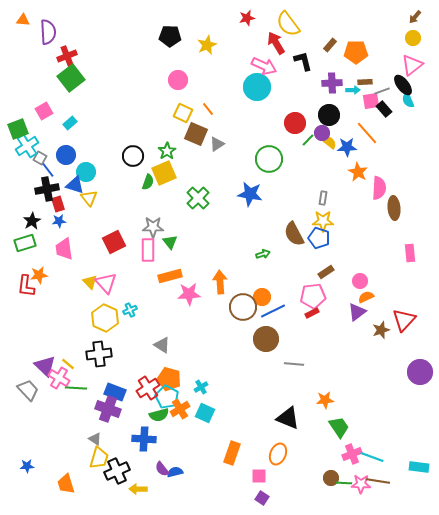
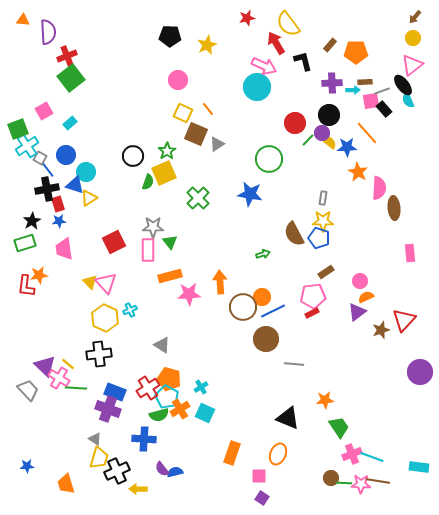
yellow triangle at (89, 198): rotated 36 degrees clockwise
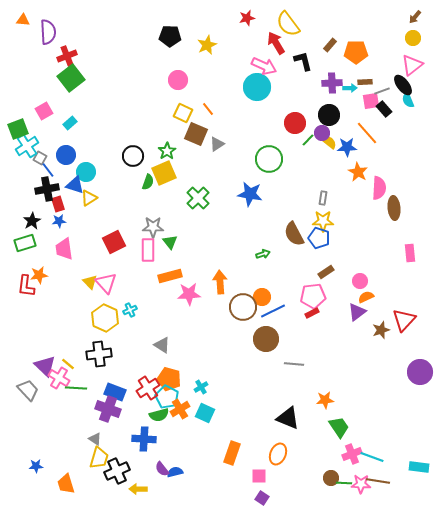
cyan arrow at (353, 90): moved 3 px left, 2 px up
blue star at (27, 466): moved 9 px right
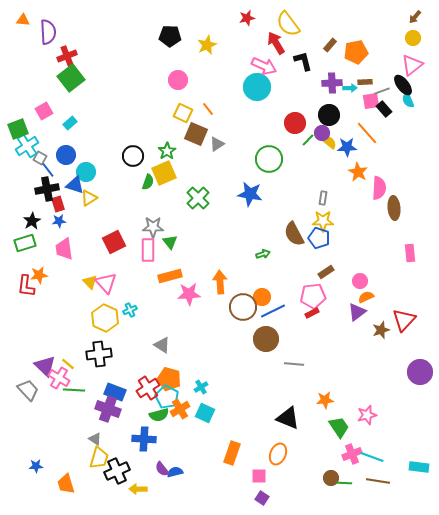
orange pentagon at (356, 52): rotated 10 degrees counterclockwise
green line at (76, 388): moved 2 px left, 2 px down
pink star at (361, 484): moved 6 px right, 69 px up; rotated 18 degrees counterclockwise
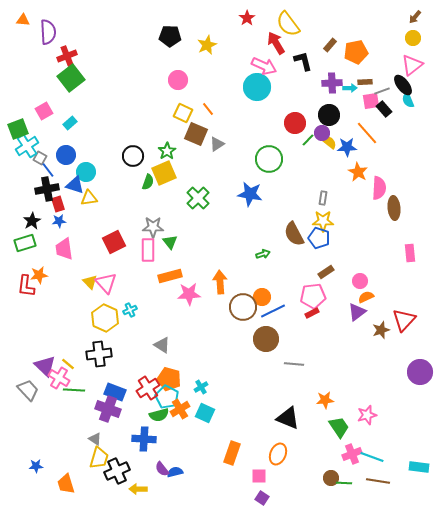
red star at (247, 18): rotated 21 degrees counterclockwise
yellow triangle at (89, 198): rotated 24 degrees clockwise
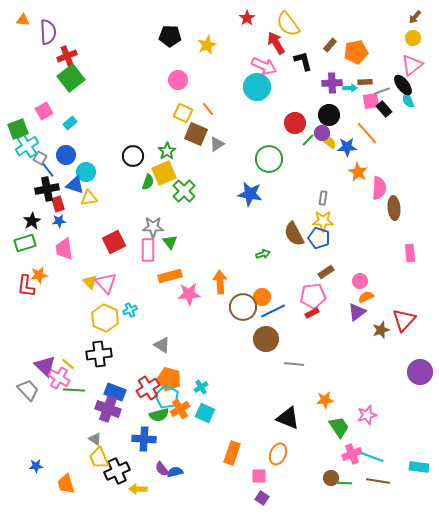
green cross at (198, 198): moved 14 px left, 7 px up
yellow trapezoid at (99, 458): rotated 140 degrees clockwise
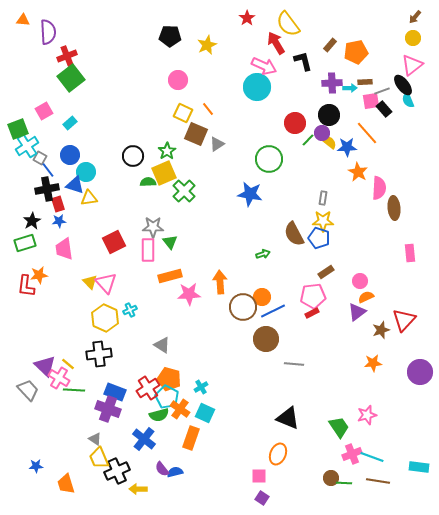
blue circle at (66, 155): moved 4 px right
green semicircle at (148, 182): rotated 112 degrees counterclockwise
orange star at (325, 400): moved 48 px right, 37 px up
orange cross at (180, 409): rotated 24 degrees counterclockwise
blue cross at (144, 439): rotated 35 degrees clockwise
orange rectangle at (232, 453): moved 41 px left, 15 px up
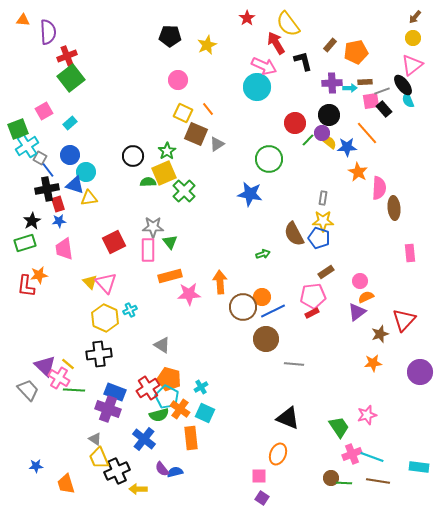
brown star at (381, 330): moved 1 px left, 4 px down
orange rectangle at (191, 438): rotated 25 degrees counterclockwise
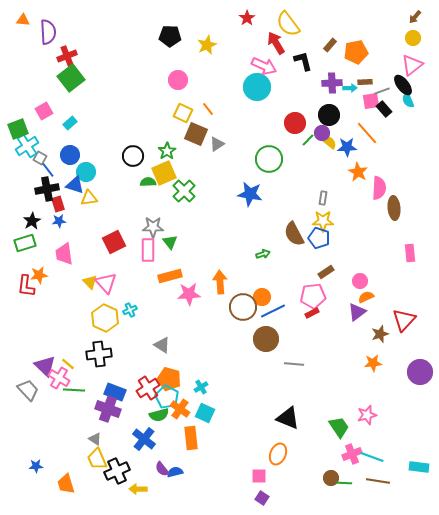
pink trapezoid at (64, 249): moved 5 px down
yellow trapezoid at (99, 458): moved 2 px left, 1 px down
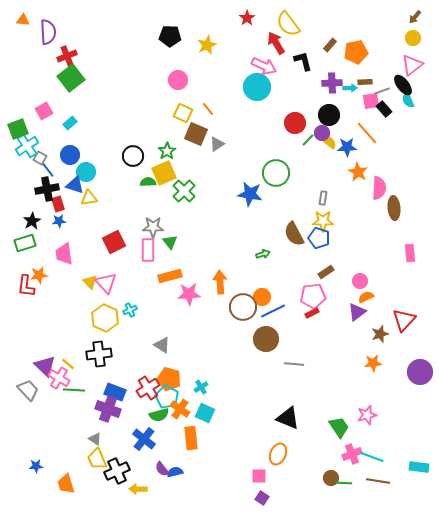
green circle at (269, 159): moved 7 px right, 14 px down
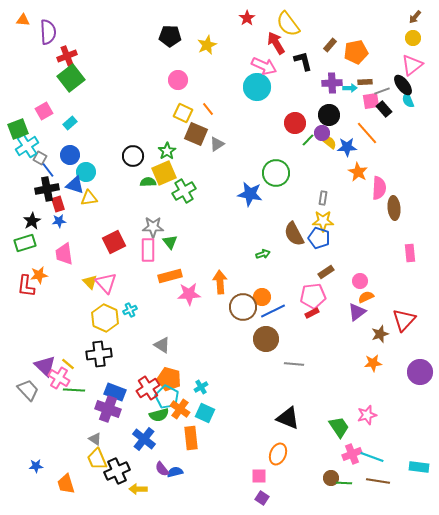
green cross at (184, 191): rotated 15 degrees clockwise
